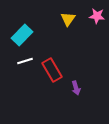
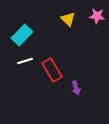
yellow triangle: rotated 21 degrees counterclockwise
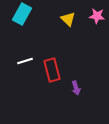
cyan rectangle: moved 21 px up; rotated 15 degrees counterclockwise
red rectangle: rotated 15 degrees clockwise
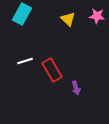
red rectangle: rotated 15 degrees counterclockwise
